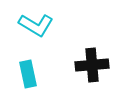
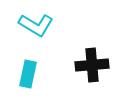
cyan rectangle: rotated 24 degrees clockwise
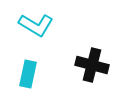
black cross: rotated 20 degrees clockwise
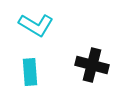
cyan rectangle: moved 2 px right, 2 px up; rotated 16 degrees counterclockwise
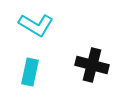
cyan rectangle: rotated 16 degrees clockwise
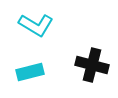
cyan rectangle: rotated 64 degrees clockwise
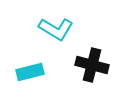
cyan L-shape: moved 20 px right, 4 px down
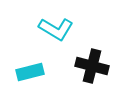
black cross: moved 1 px down
